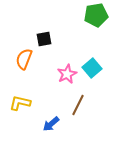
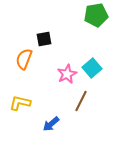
brown line: moved 3 px right, 4 px up
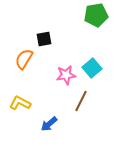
orange semicircle: rotated 10 degrees clockwise
pink star: moved 1 px left, 1 px down; rotated 18 degrees clockwise
yellow L-shape: rotated 15 degrees clockwise
blue arrow: moved 2 px left
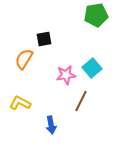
blue arrow: moved 2 px right, 1 px down; rotated 60 degrees counterclockwise
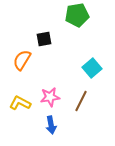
green pentagon: moved 19 px left
orange semicircle: moved 2 px left, 1 px down
pink star: moved 16 px left, 22 px down
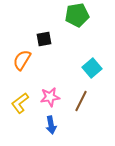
yellow L-shape: rotated 65 degrees counterclockwise
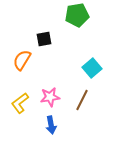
brown line: moved 1 px right, 1 px up
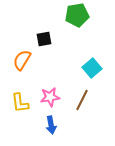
yellow L-shape: rotated 60 degrees counterclockwise
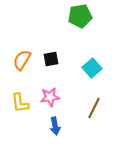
green pentagon: moved 3 px right, 1 px down
black square: moved 7 px right, 20 px down
brown line: moved 12 px right, 8 px down
blue arrow: moved 4 px right, 1 px down
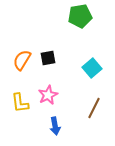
black square: moved 3 px left, 1 px up
pink star: moved 2 px left, 2 px up; rotated 18 degrees counterclockwise
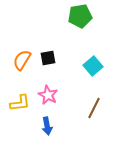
cyan square: moved 1 px right, 2 px up
pink star: rotated 18 degrees counterclockwise
yellow L-shape: rotated 90 degrees counterclockwise
blue arrow: moved 8 px left
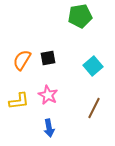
yellow L-shape: moved 1 px left, 2 px up
blue arrow: moved 2 px right, 2 px down
